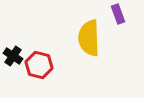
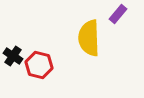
purple rectangle: rotated 60 degrees clockwise
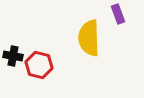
purple rectangle: rotated 60 degrees counterclockwise
black cross: rotated 24 degrees counterclockwise
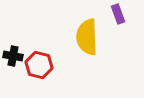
yellow semicircle: moved 2 px left, 1 px up
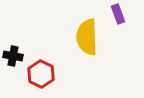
red hexagon: moved 2 px right, 9 px down; rotated 12 degrees clockwise
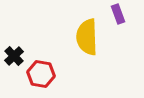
black cross: moved 1 px right; rotated 36 degrees clockwise
red hexagon: rotated 16 degrees counterclockwise
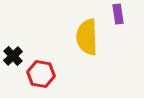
purple rectangle: rotated 12 degrees clockwise
black cross: moved 1 px left
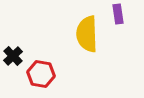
yellow semicircle: moved 3 px up
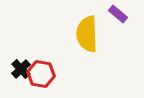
purple rectangle: rotated 42 degrees counterclockwise
black cross: moved 8 px right, 13 px down
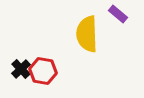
red hexagon: moved 2 px right, 3 px up
